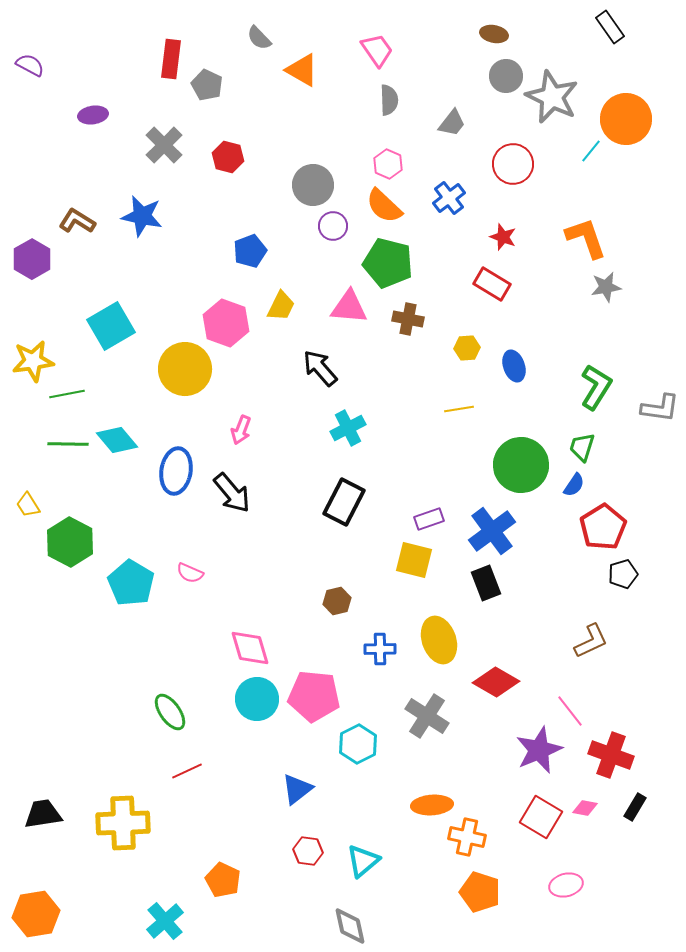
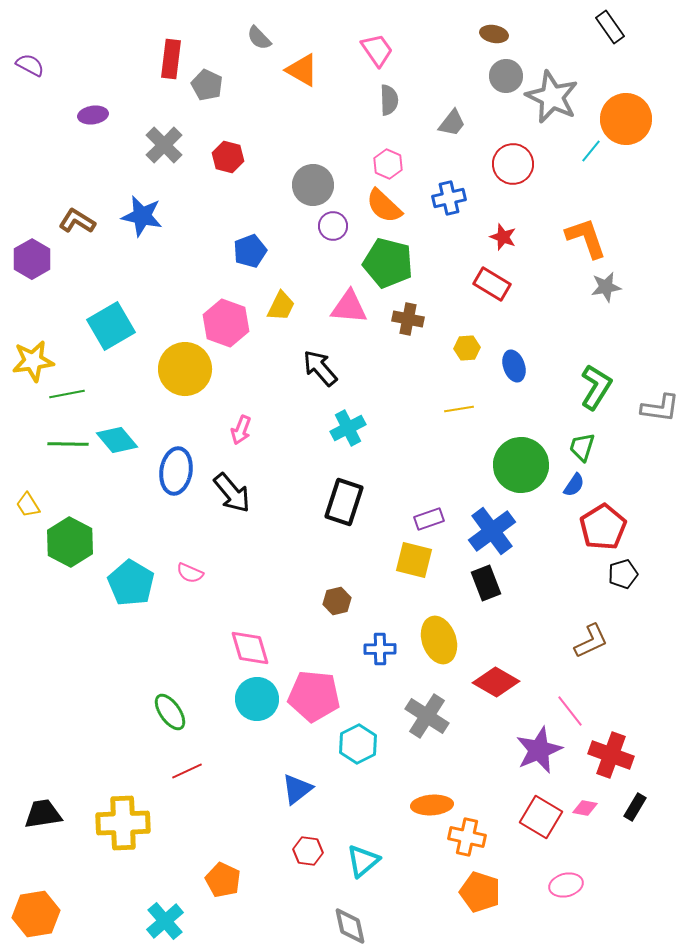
blue cross at (449, 198): rotated 24 degrees clockwise
black rectangle at (344, 502): rotated 9 degrees counterclockwise
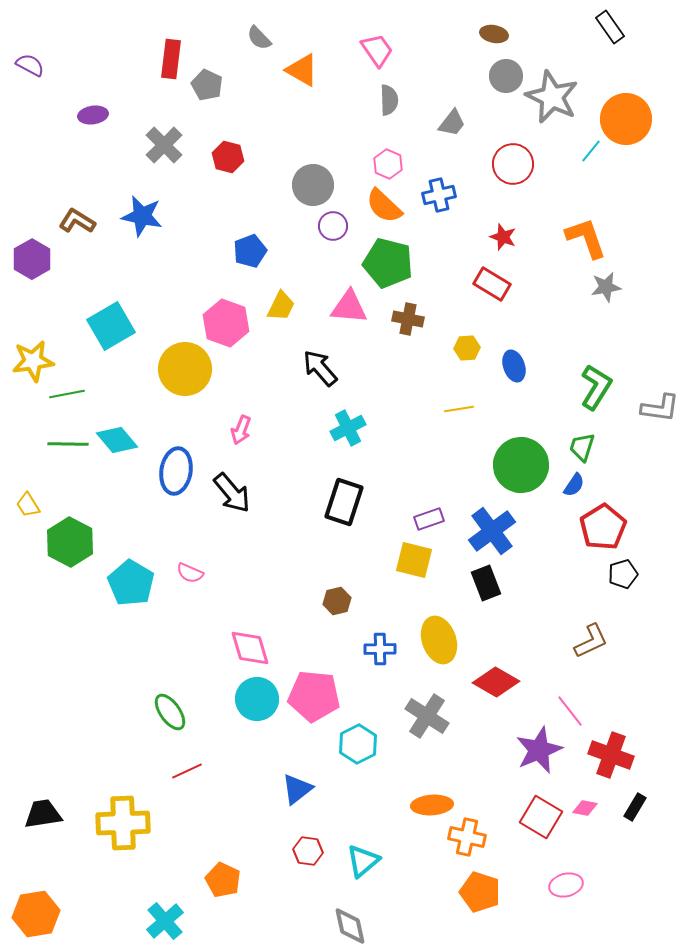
blue cross at (449, 198): moved 10 px left, 3 px up
